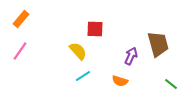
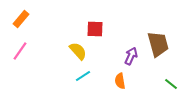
orange semicircle: rotated 63 degrees clockwise
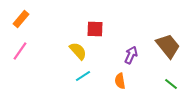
brown trapezoid: moved 10 px right, 2 px down; rotated 24 degrees counterclockwise
purple arrow: moved 1 px up
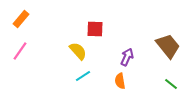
purple arrow: moved 4 px left, 2 px down
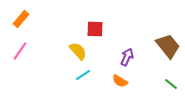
cyan line: moved 1 px up
orange semicircle: rotated 49 degrees counterclockwise
